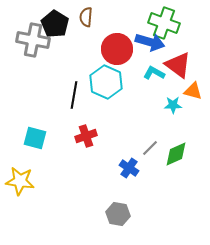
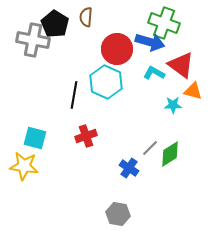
red triangle: moved 3 px right
green diamond: moved 6 px left; rotated 8 degrees counterclockwise
yellow star: moved 4 px right, 15 px up
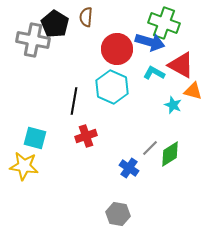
red triangle: rotated 8 degrees counterclockwise
cyan hexagon: moved 6 px right, 5 px down
black line: moved 6 px down
cyan star: rotated 24 degrees clockwise
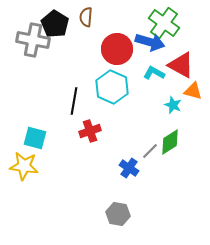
green cross: rotated 16 degrees clockwise
red cross: moved 4 px right, 5 px up
gray line: moved 3 px down
green diamond: moved 12 px up
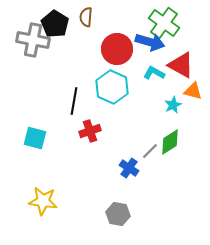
cyan star: rotated 24 degrees clockwise
yellow star: moved 19 px right, 35 px down
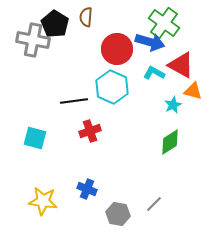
black line: rotated 72 degrees clockwise
gray line: moved 4 px right, 53 px down
blue cross: moved 42 px left, 21 px down; rotated 12 degrees counterclockwise
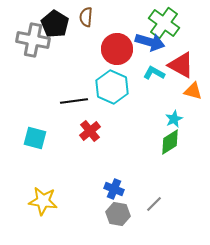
cyan star: moved 1 px right, 14 px down
red cross: rotated 20 degrees counterclockwise
blue cross: moved 27 px right
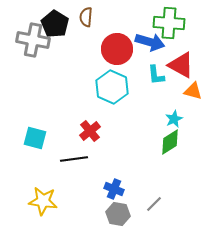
green cross: moved 5 px right; rotated 32 degrees counterclockwise
cyan L-shape: moved 2 px right, 2 px down; rotated 125 degrees counterclockwise
black line: moved 58 px down
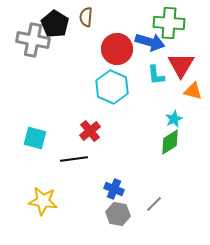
red triangle: rotated 32 degrees clockwise
